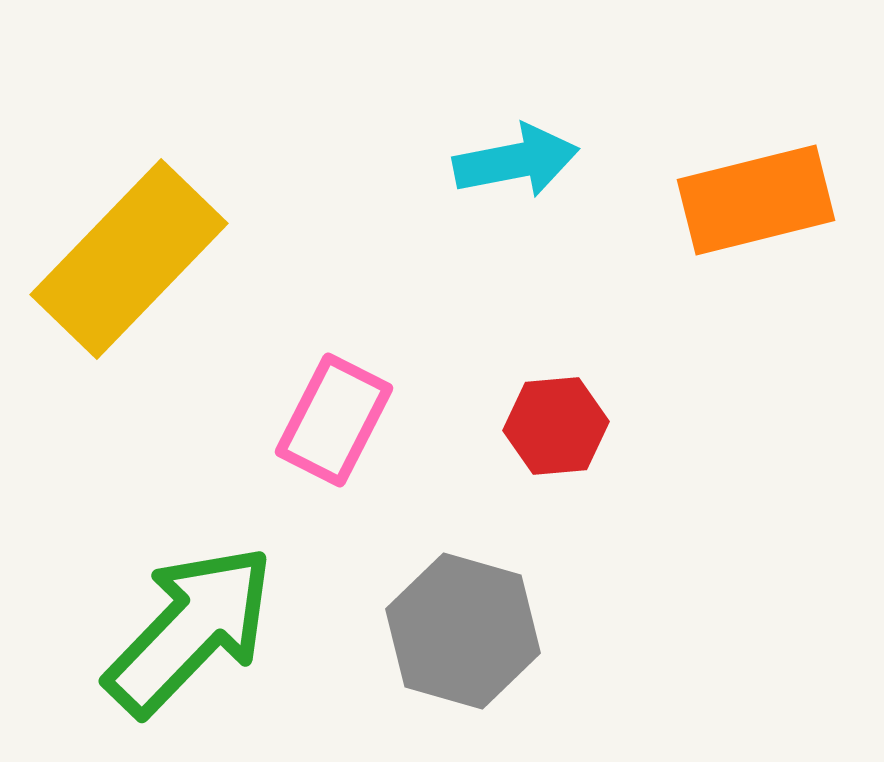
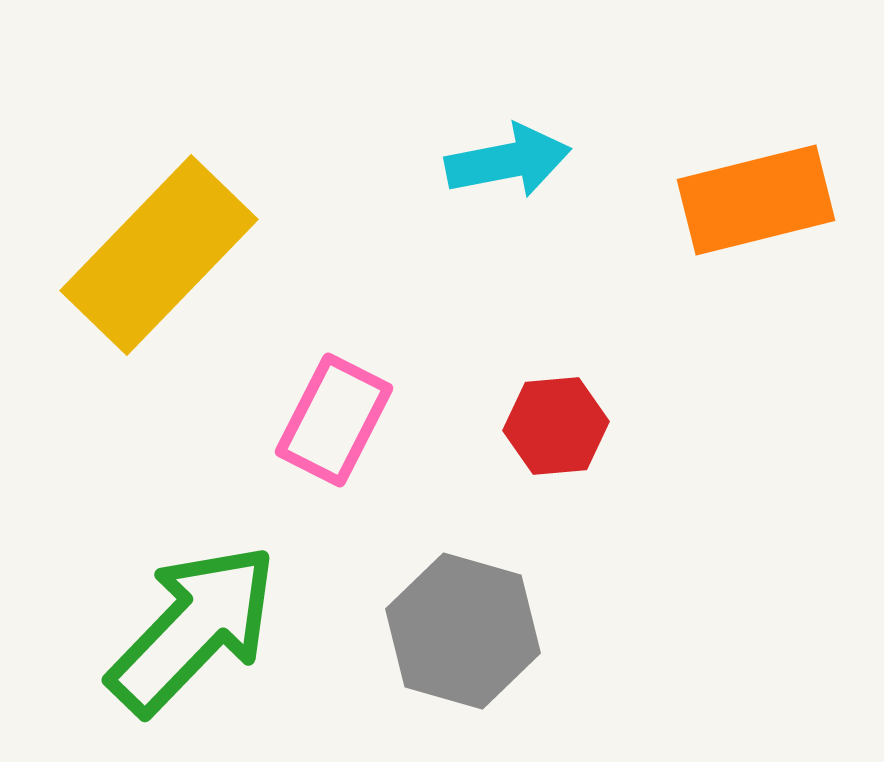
cyan arrow: moved 8 px left
yellow rectangle: moved 30 px right, 4 px up
green arrow: moved 3 px right, 1 px up
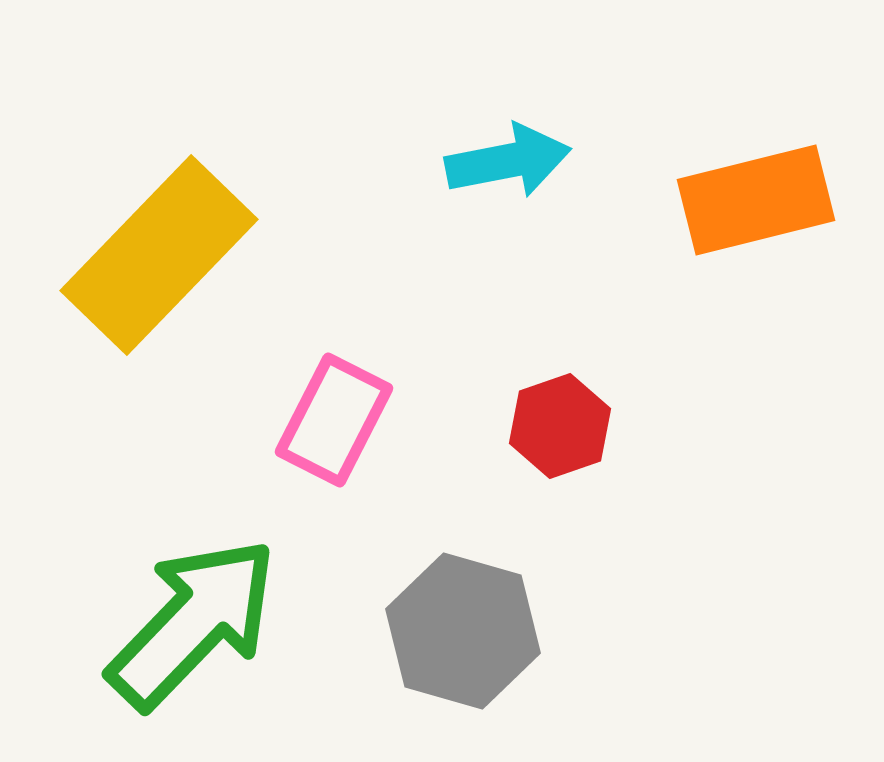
red hexagon: moved 4 px right; rotated 14 degrees counterclockwise
green arrow: moved 6 px up
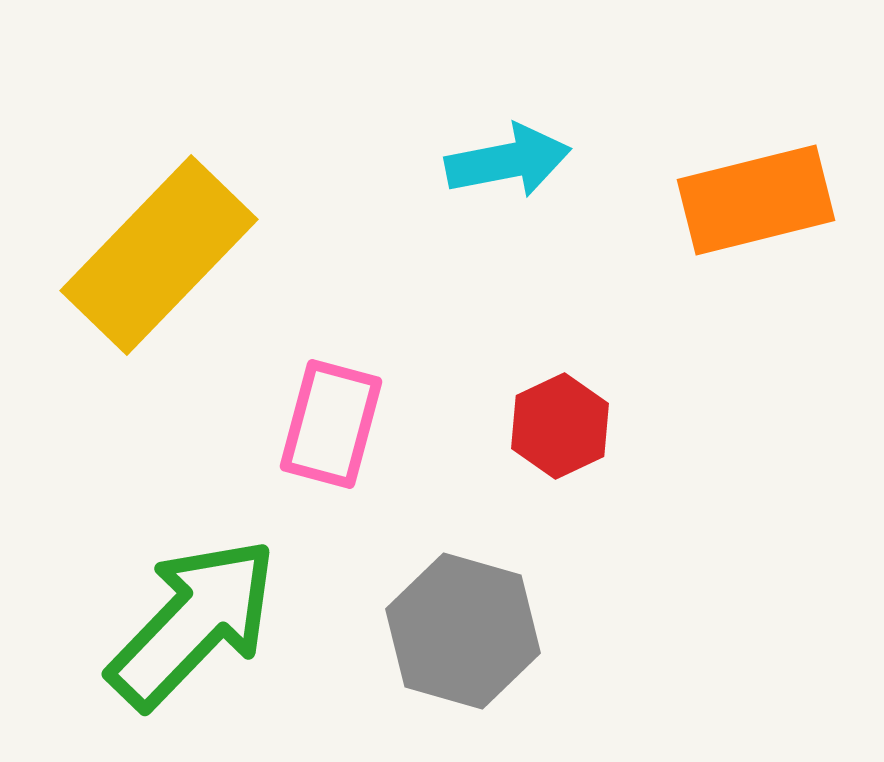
pink rectangle: moved 3 px left, 4 px down; rotated 12 degrees counterclockwise
red hexagon: rotated 6 degrees counterclockwise
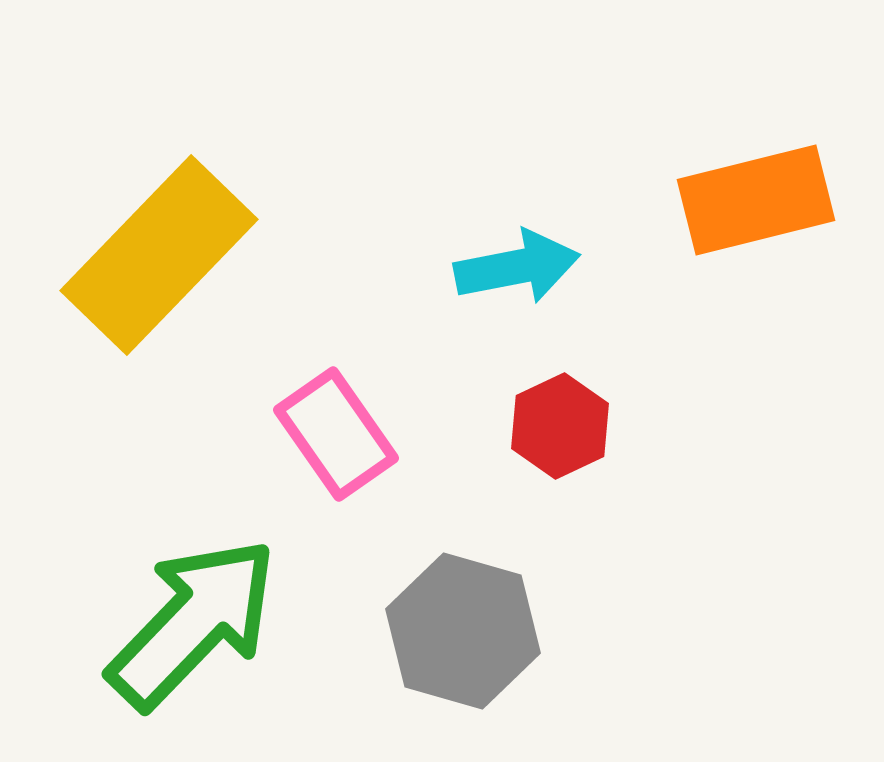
cyan arrow: moved 9 px right, 106 px down
pink rectangle: moved 5 px right, 10 px down; rotated 50 degrees counterclockwise
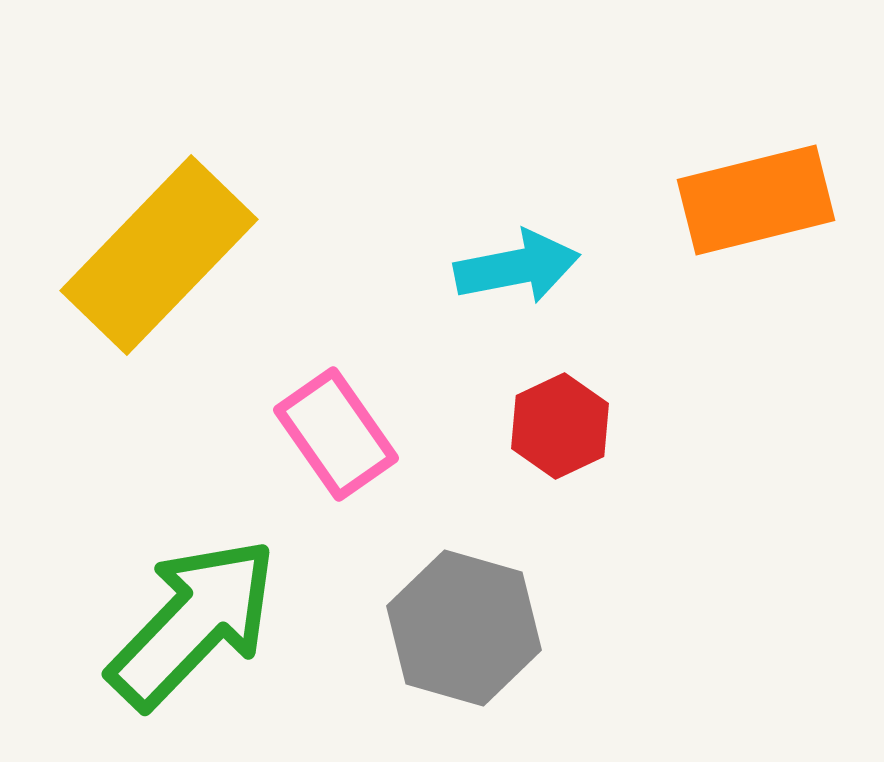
gray hexagon: moved 1 px right, 3 px up
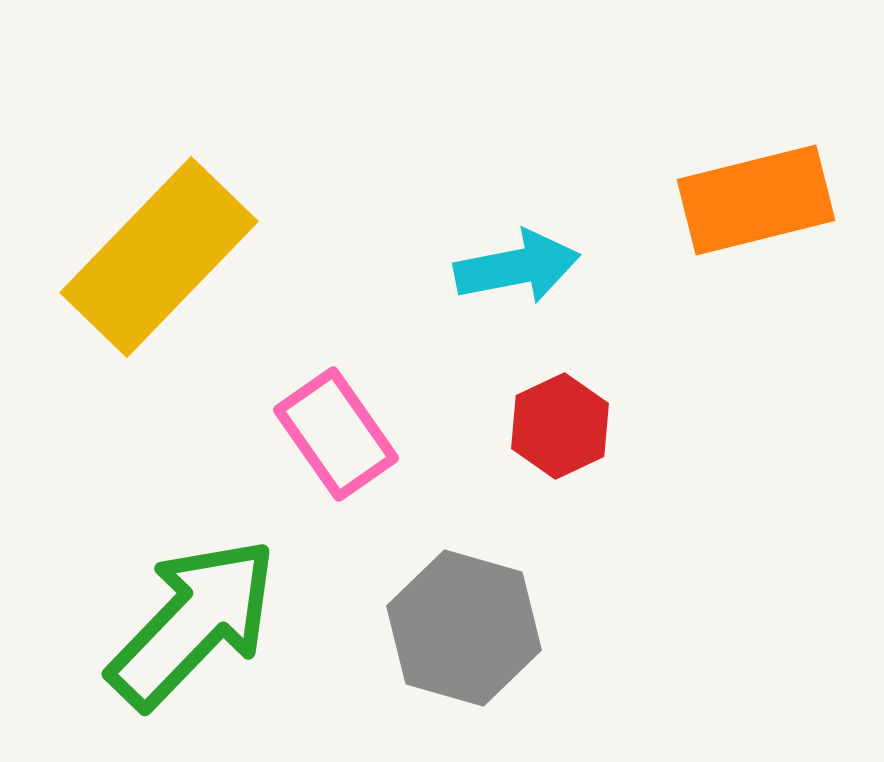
yellow rectangle: moved 2 px down
